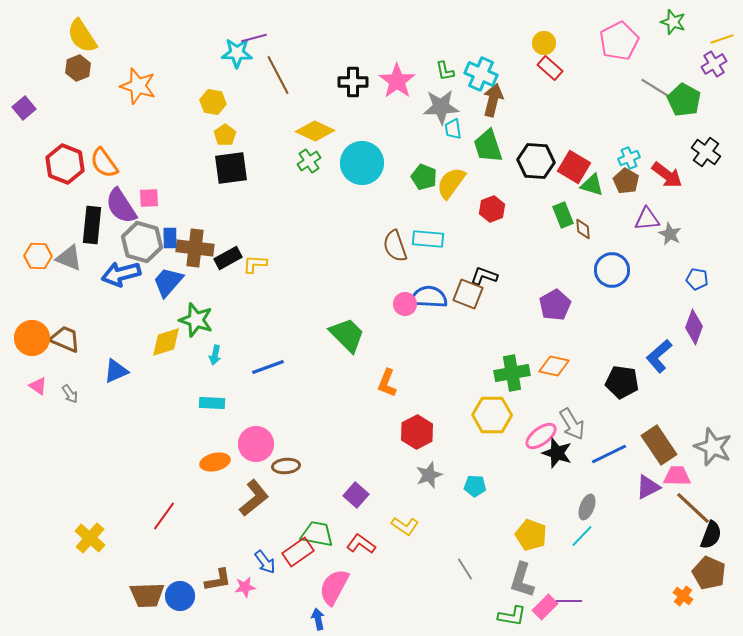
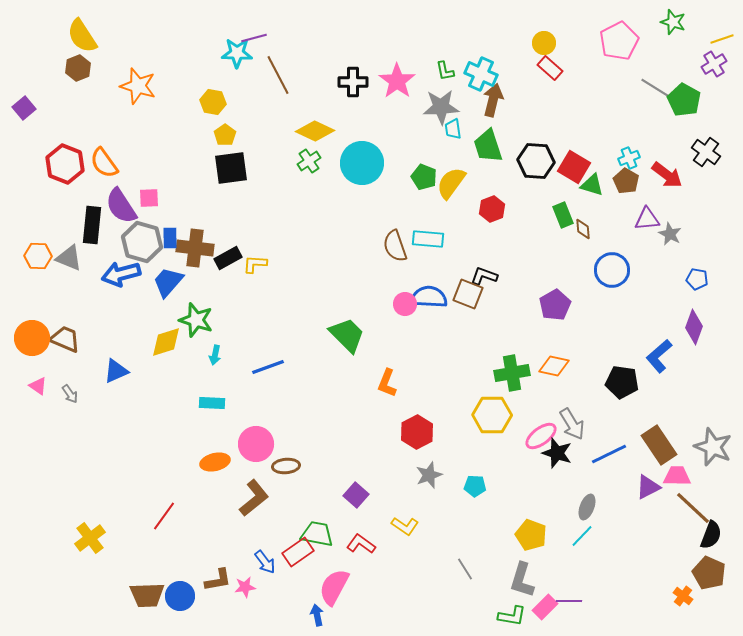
yellow cross at (90, 538): rotated 12 degrees clockwise
blue arrow at (318, 619): moved 1 px left, 4 px up
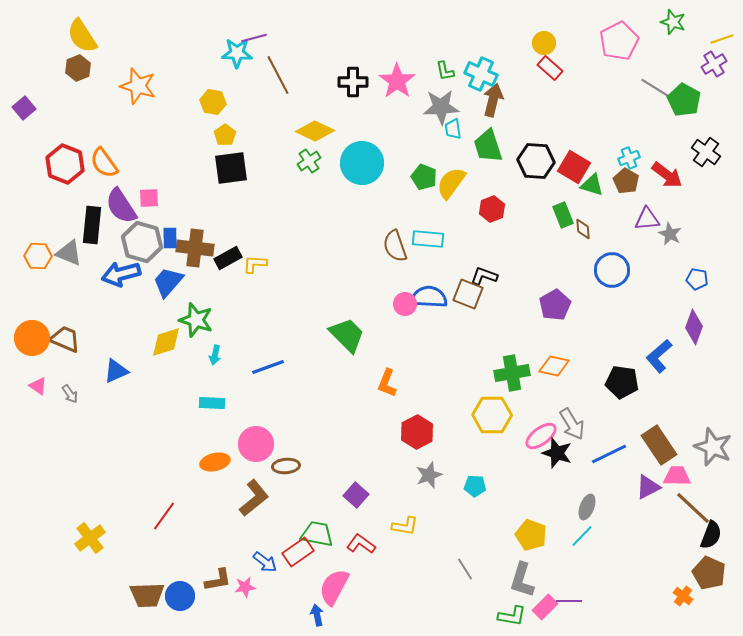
gray triangle at (69, 258): moved 5 px up
yellow L-shape at (405, 526): rotated 24 degrees counterclockwise
blue arrow at (265, 562): rotated 15 degrees counterclockwise
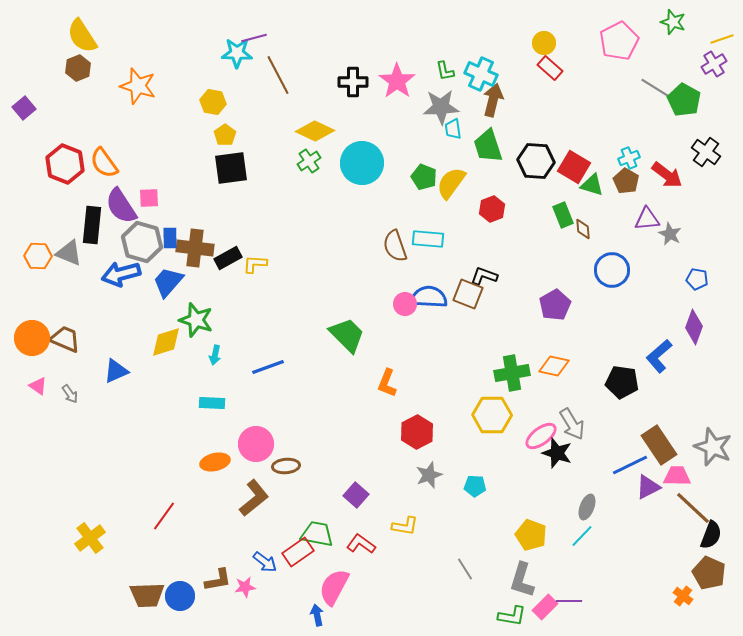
blue line at (609, 454): moved 21 px right, 11 px down
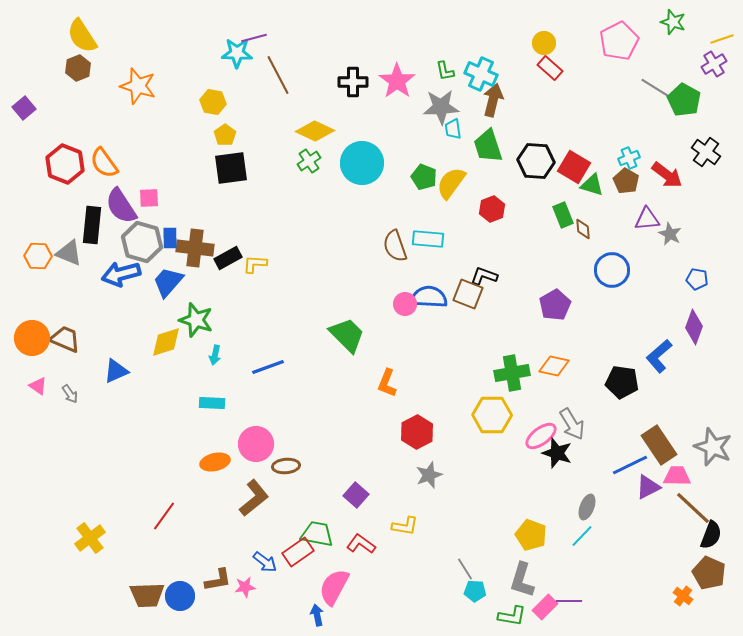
cyan pentagon at (475, 486): moved 105 px down
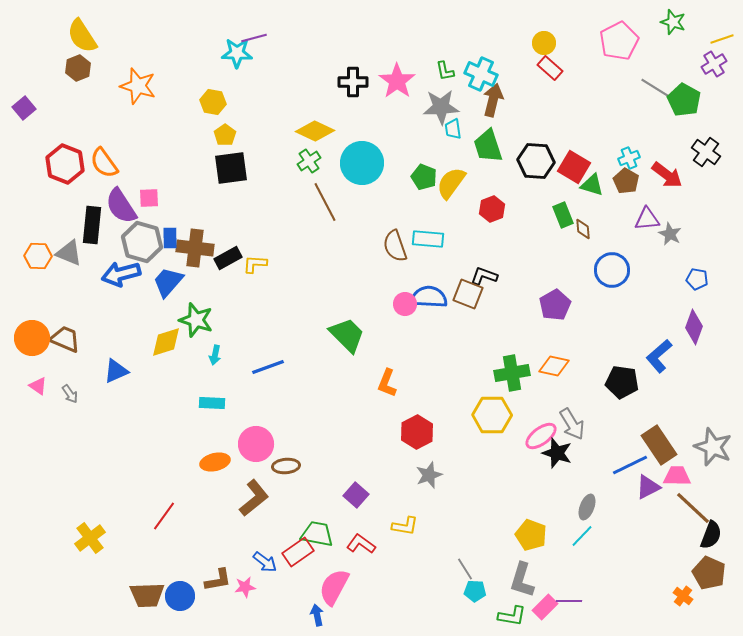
brown line at (278, 75): moved 47 px right, 127 px down
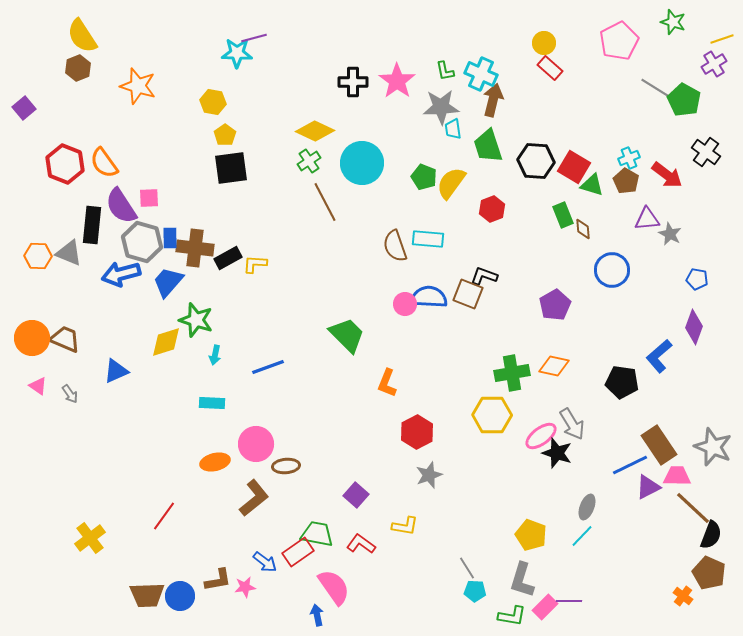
gray line at (465, 569): moved 2 px right, 1 px up
pink semicircle at (334, 587): rotated 117 degrees clockwise
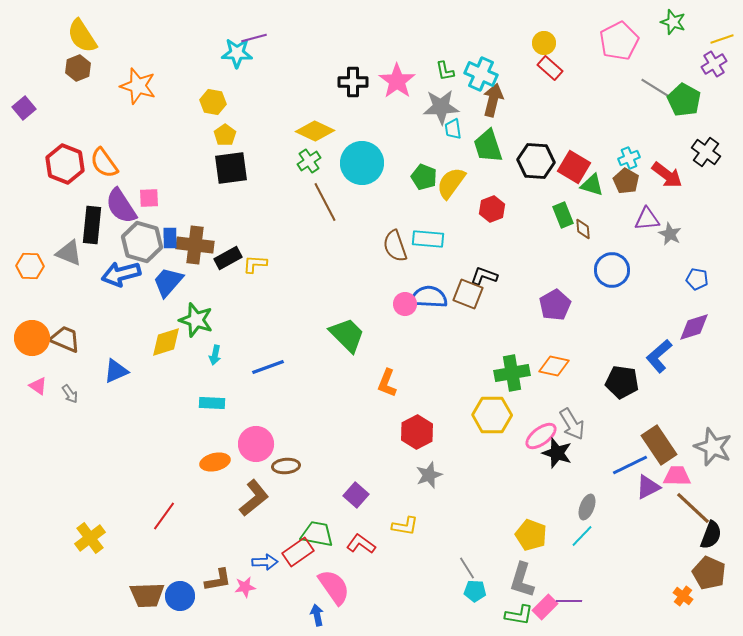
brown cross at (195, 248): moved 3 px up
orange hexagon at (38, 256): moved 8 px left, 10 px down
purple diamond at (694, 327): rotated 52 degrees clockwise
blue arrow at (265, 562): rotated 40 degrees counterclockwise
green L-shape at (512, 616): moved 7 px right, 1 px up
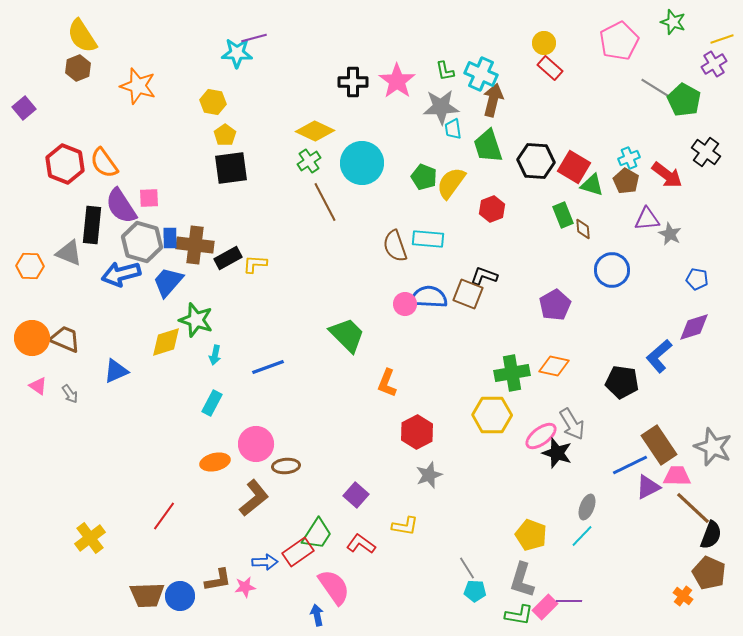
cyan rectangle at (212, 403): rotated 65 degrees counterclockwise
green trapezoid at (317, 534): rotated 112 degrees clockwise
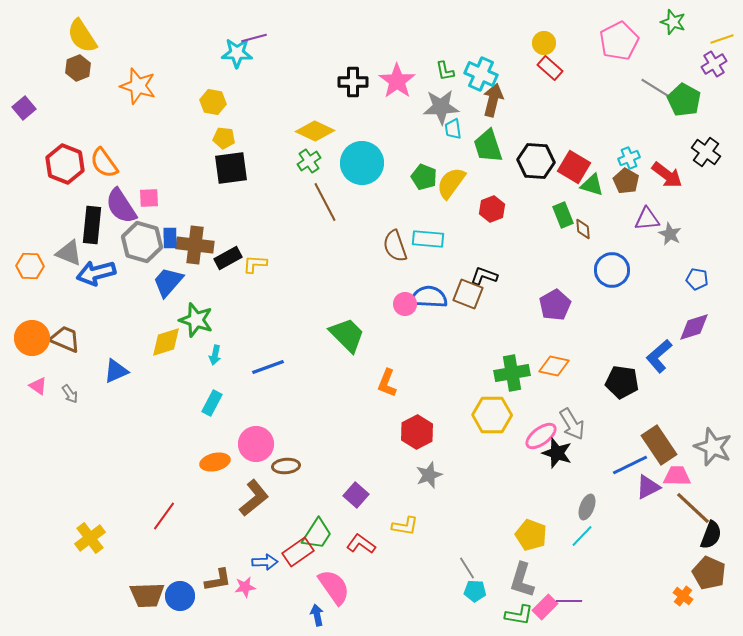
yellow pentagon at (225, 135): moved 1 px left, 3 px down; rotated 30 degrees counterclockwise
blue arrow at (121, 274): moved 25 px left, 1 px up
